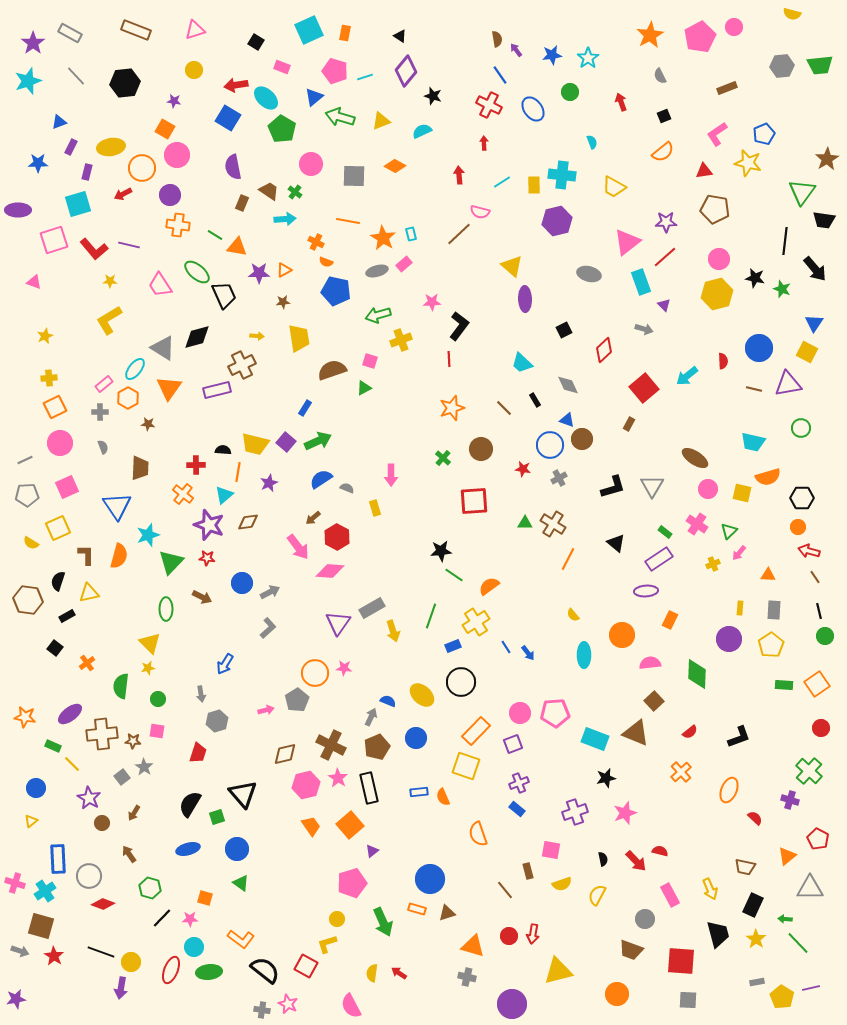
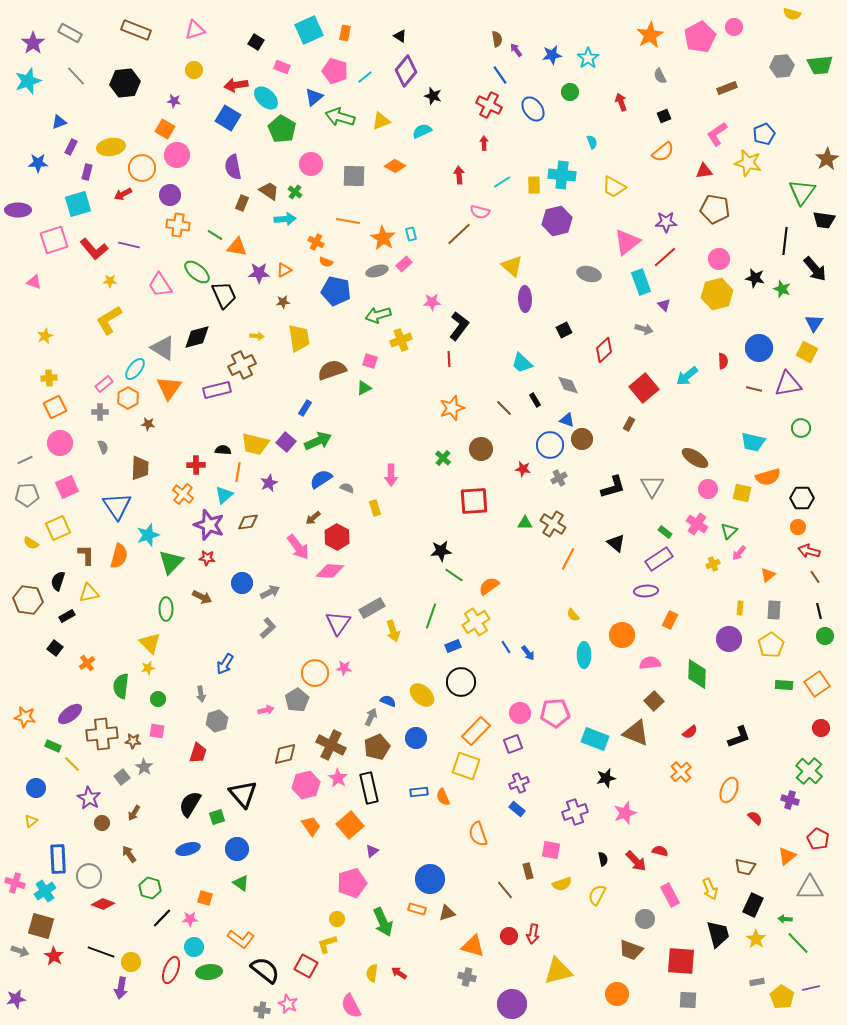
cyan line at (365, 77): rotated 21 degrees counterclockwise
orange triangle at (768, 575): rotated 42 degrees counterclockwise
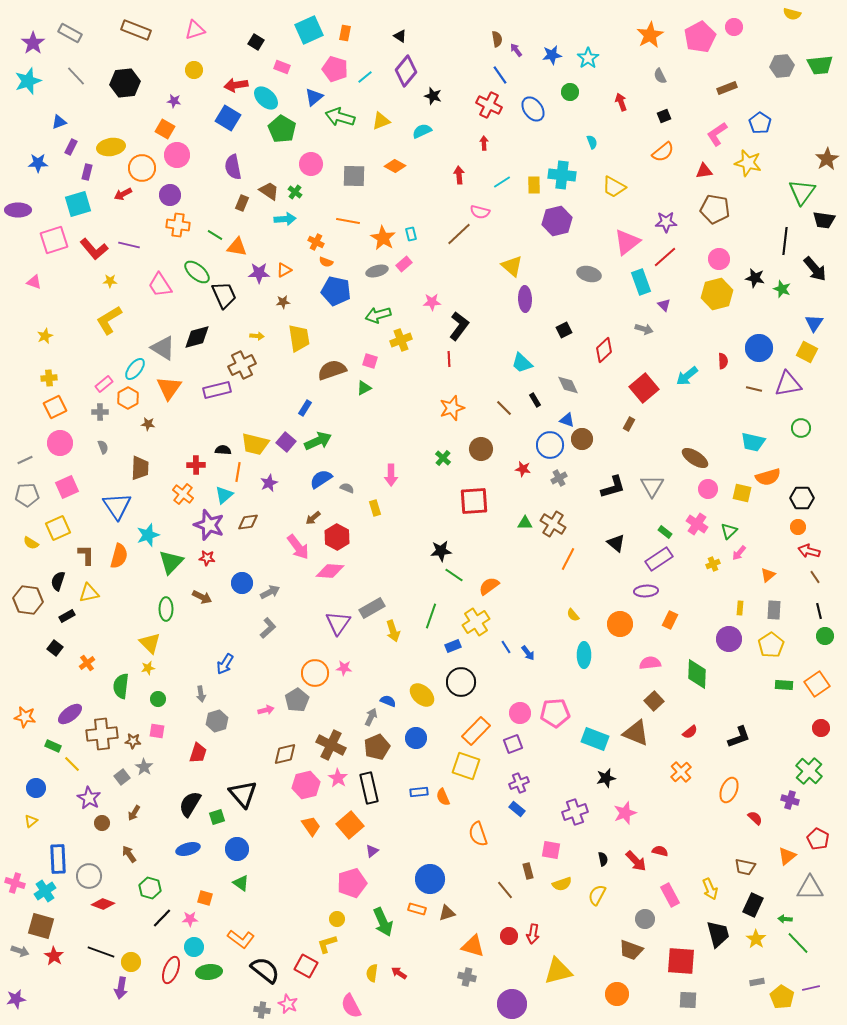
pink pentagon at (335, 71): moved 2 px up
blue pentagon at (764, 134): moved 4 px left, 11 px up; rotated 15 degrees counterclockwise
orange circle at (622, 635): moved 2 px left, 11 px up
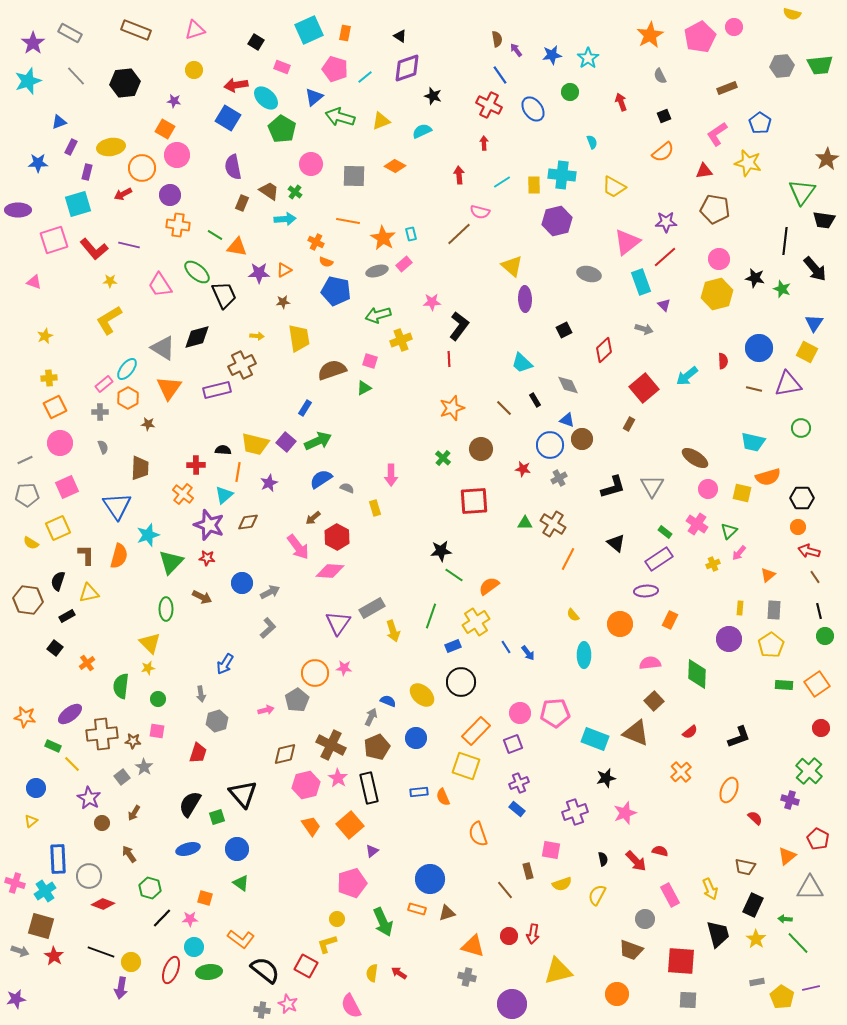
purple diamond at (406, 71): moved 1 px right, 3 px up; rotated 32 degrees clockwise
cyan ellipse at (135, 369): moved 8 px left
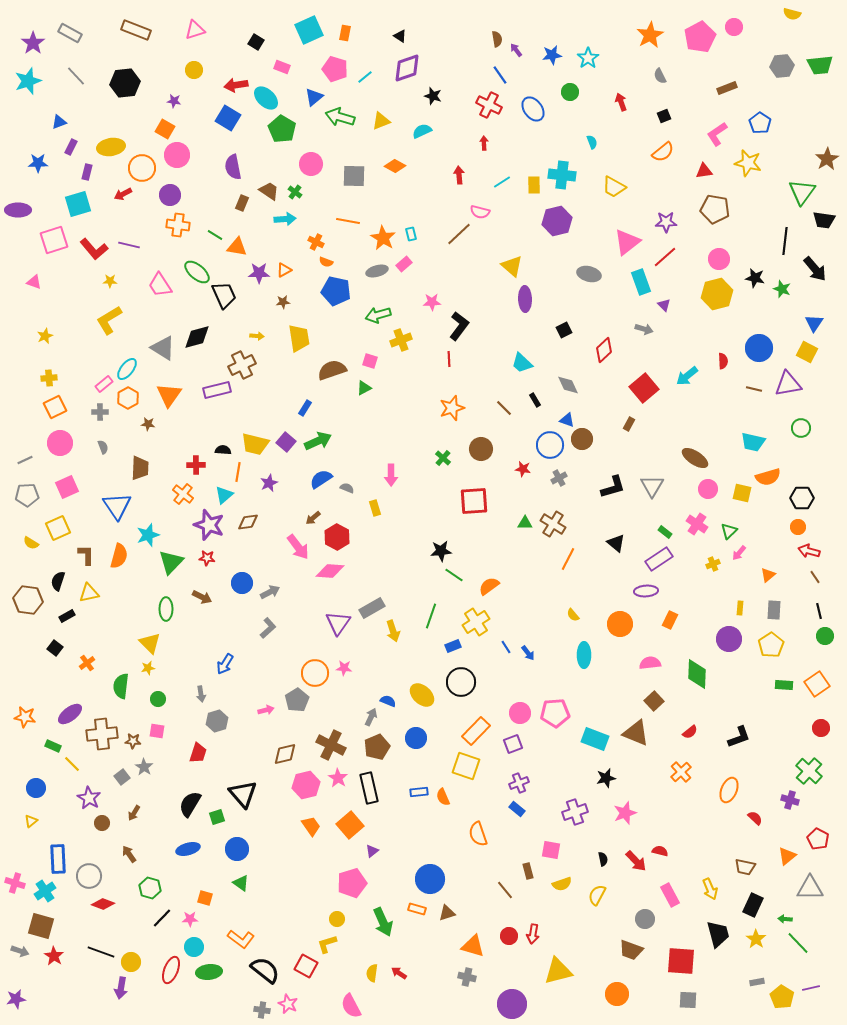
orange triangle at (169, 388): moved 7 px down
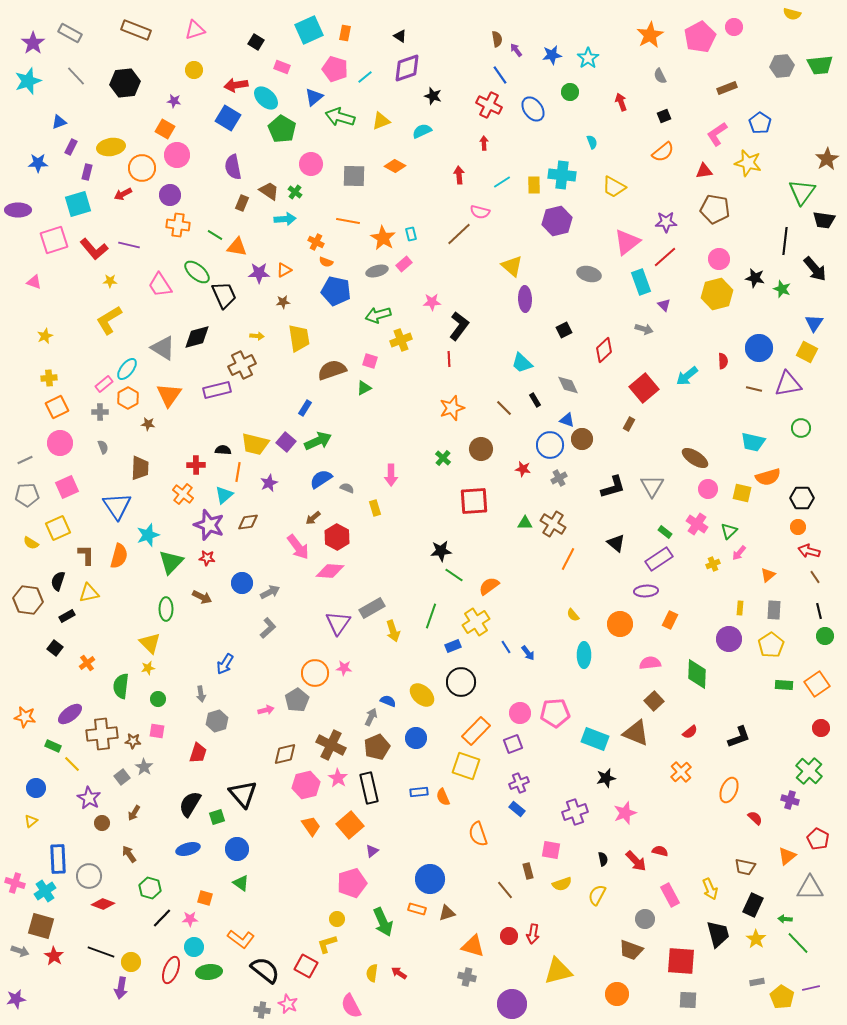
orange square at (55, 407): moved 2 px right
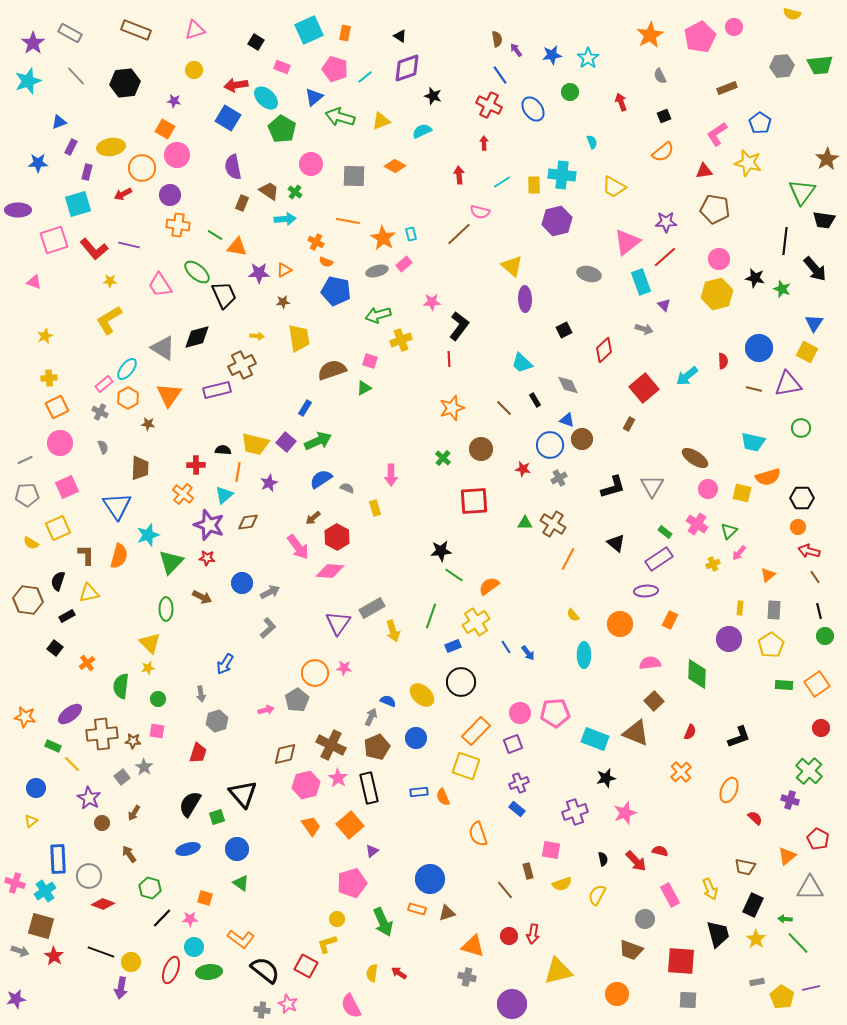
gray cross at (100, 412): rotated 28 degrees clockwise
red semicircle at (690, 732): rotated 28 degrees counterclockwise
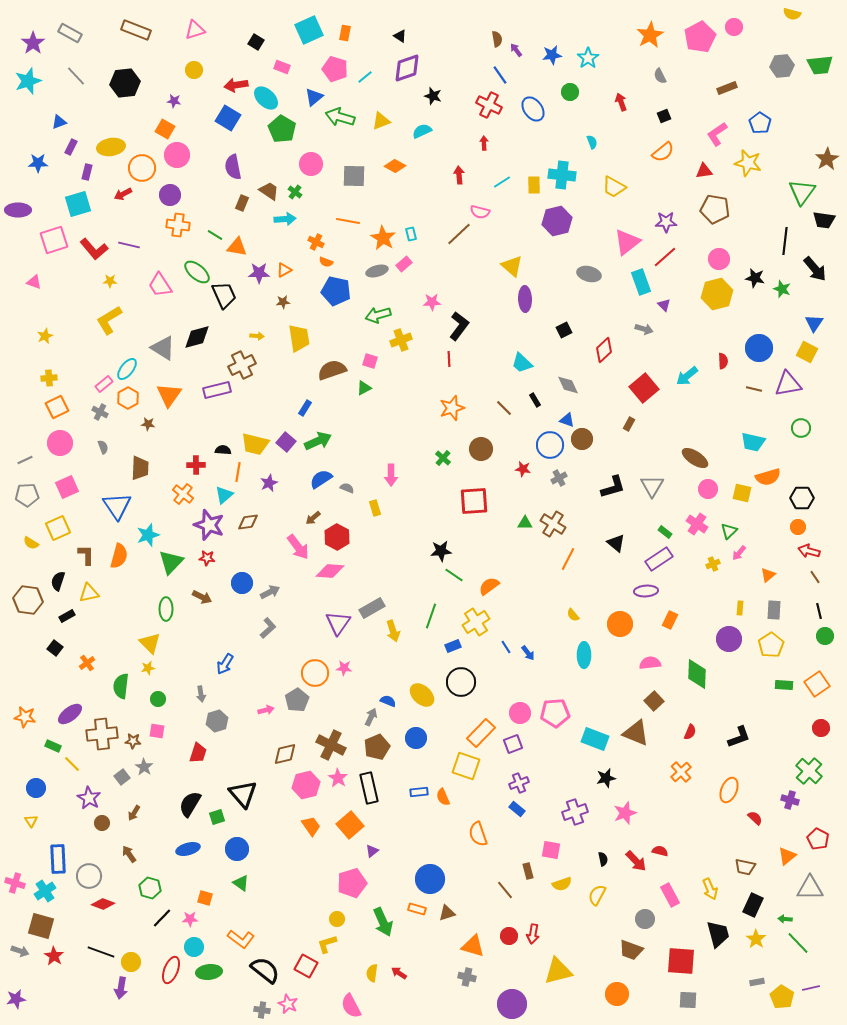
orange rectangle at (476, 731): moved 5 px right, 2 px down
yellow triangle at (31, 821): rotated 24 degrees counterclockwise
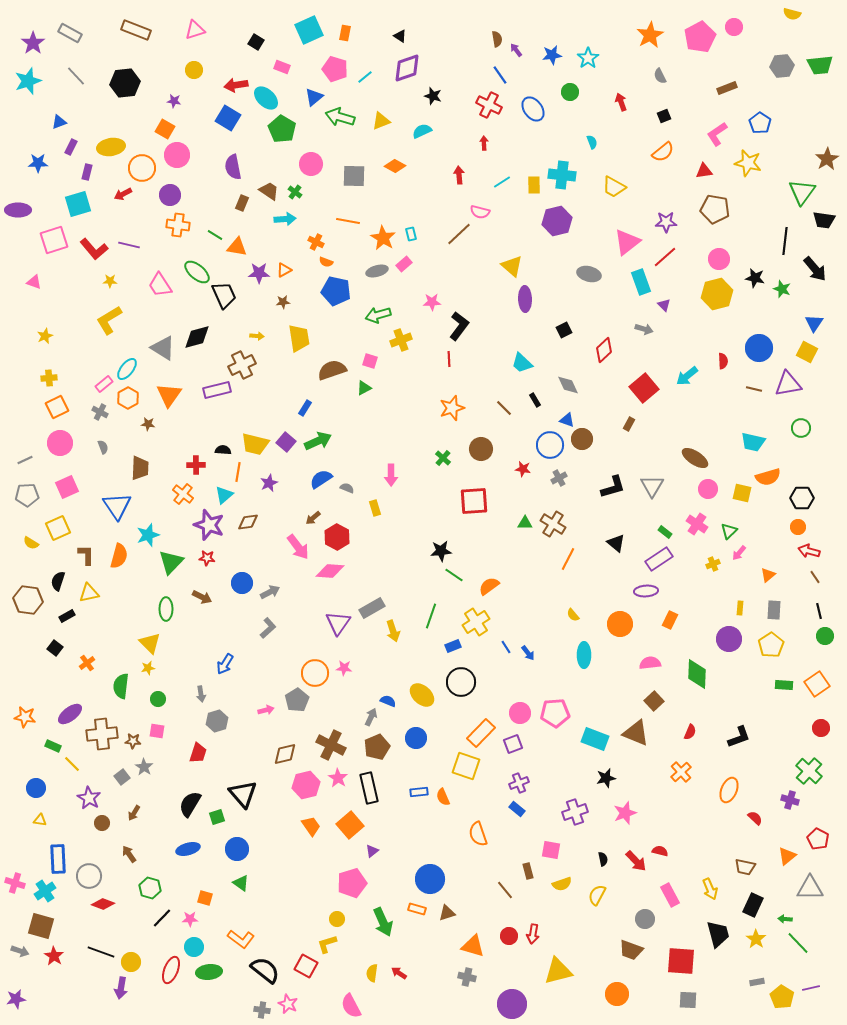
yellow triangle at (31, 821): moved 9 px right, 1 px up; rotated 48 degrees counterclockwise
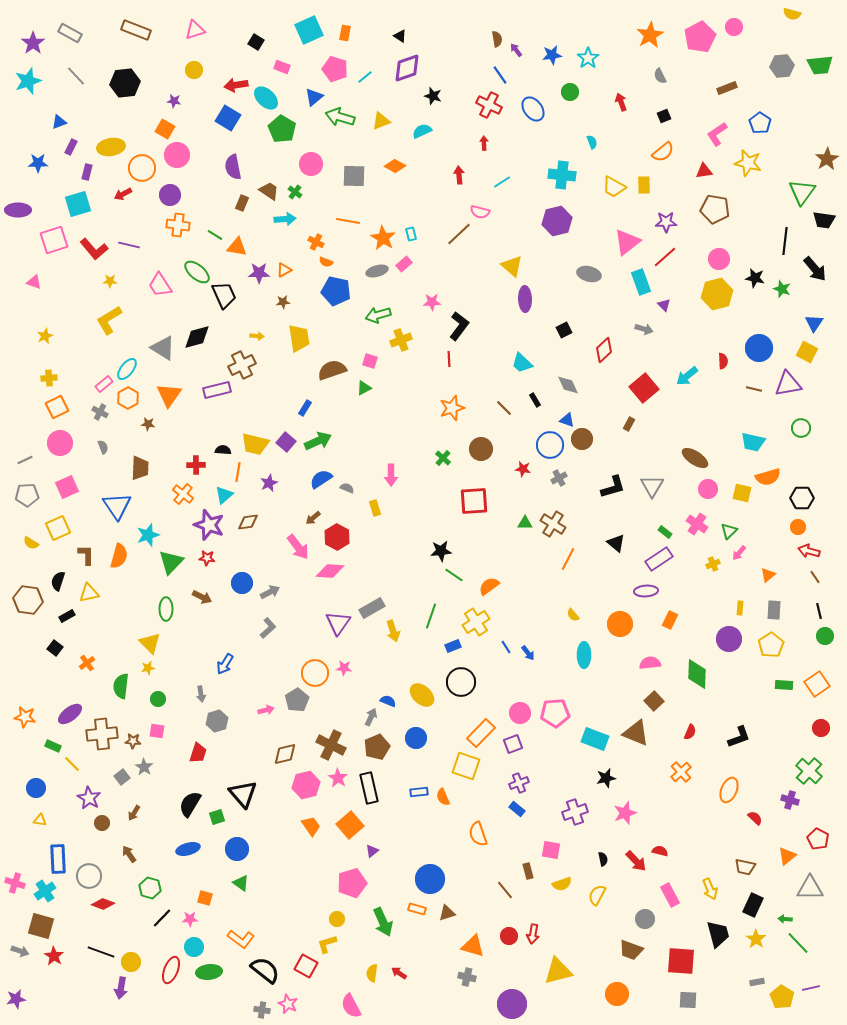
yellow rectangle at (534, 185): moved 110 px right
